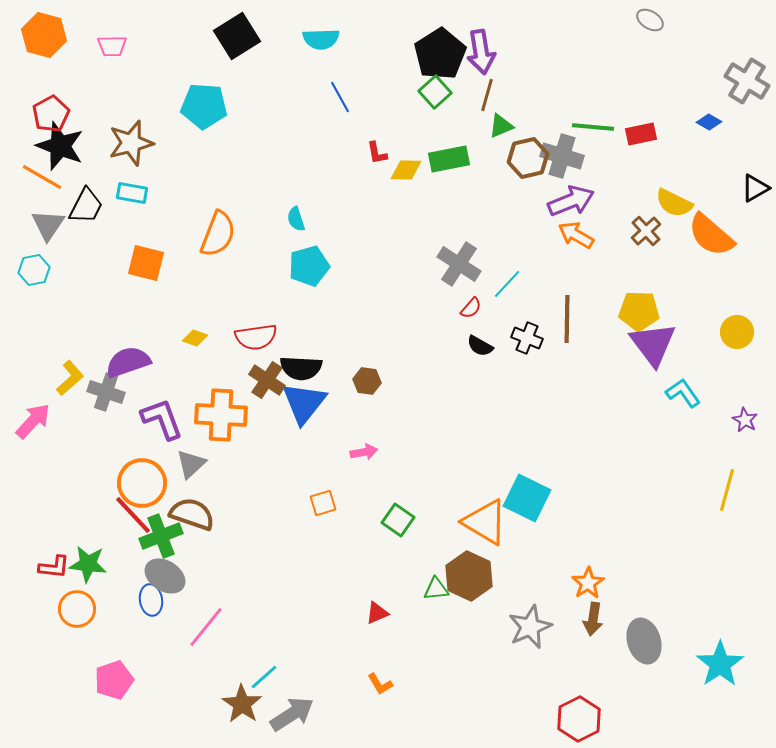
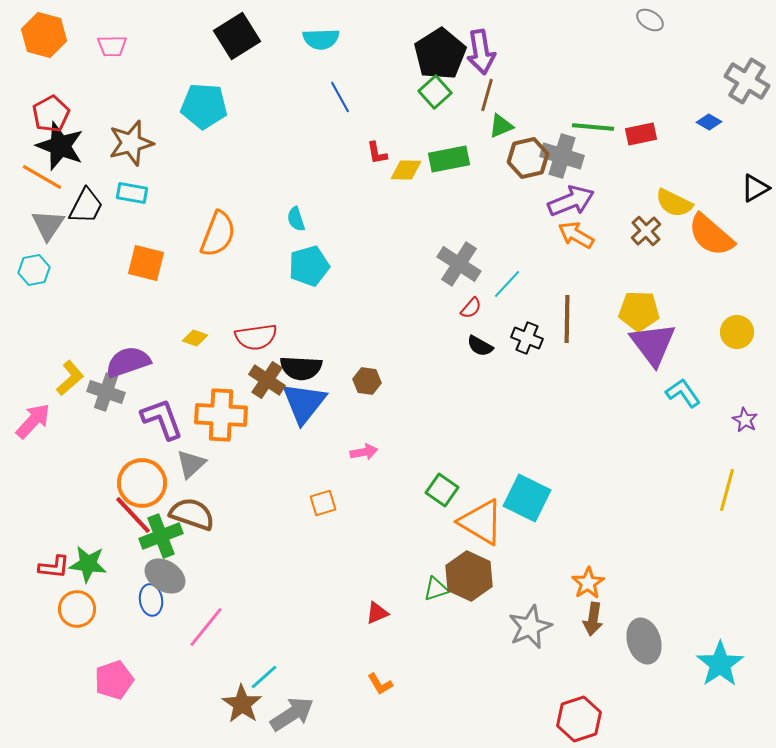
green square at (398, 520): moved 44 px right, 30 px up
orange triangle at (485, 522): moved 4 px left
green triangle at (436, 589): rotated 12 degrees counterclockwise
red hexagon at (579, 719): rotated 9 degrees clockwise
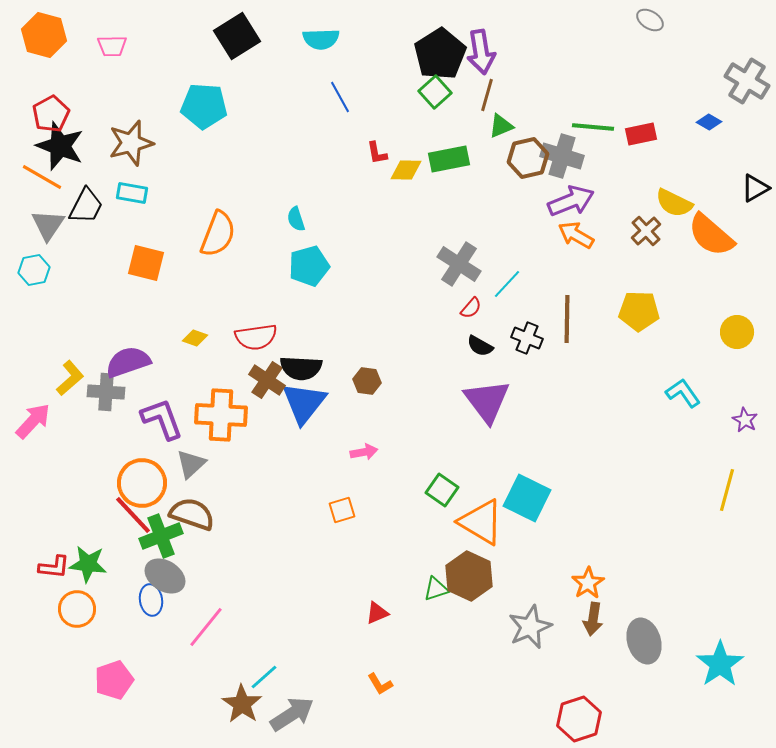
purple triangle at (653, 344): moved 166 px left, 57 px down
gray cross at (106, 392): rotated 15 degrees counterclockwise
orange square at (323, 503): moved 19 px right, 7 px down
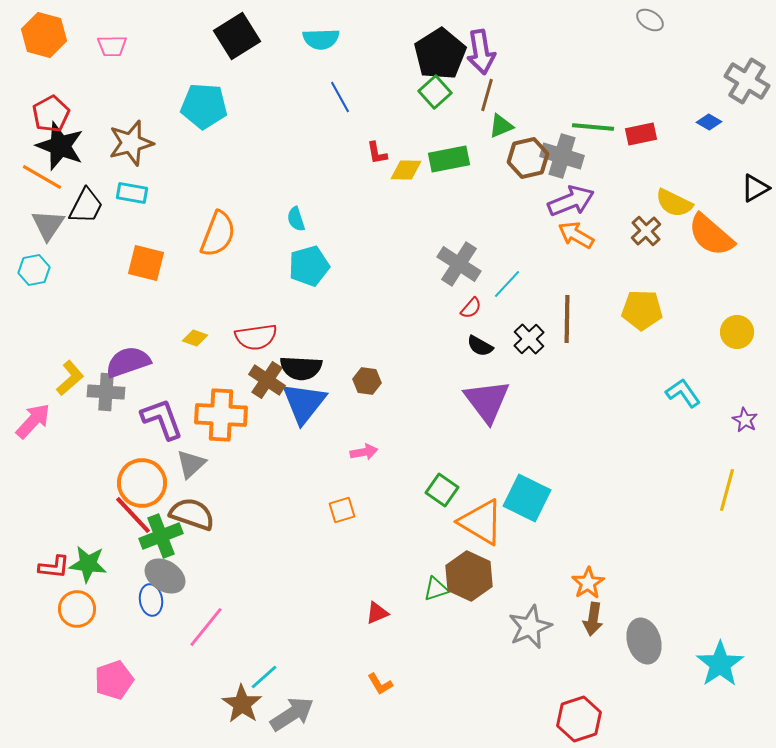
yellow pentagon at (639, 311): moved 3 px right, 1 px up
black cross at (527, 338): moved 2 px right, 1 px down; rotated 24 degrees clockwise
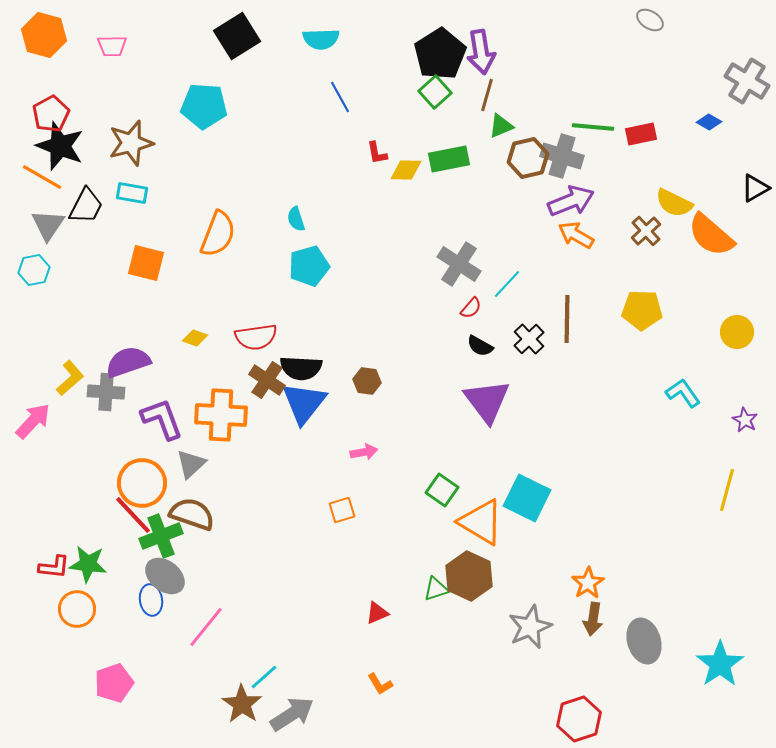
gray ellipse at (165, 576): rotated 6 degrees clockwise
pink pentagon at (114, 680): moved 3 px down
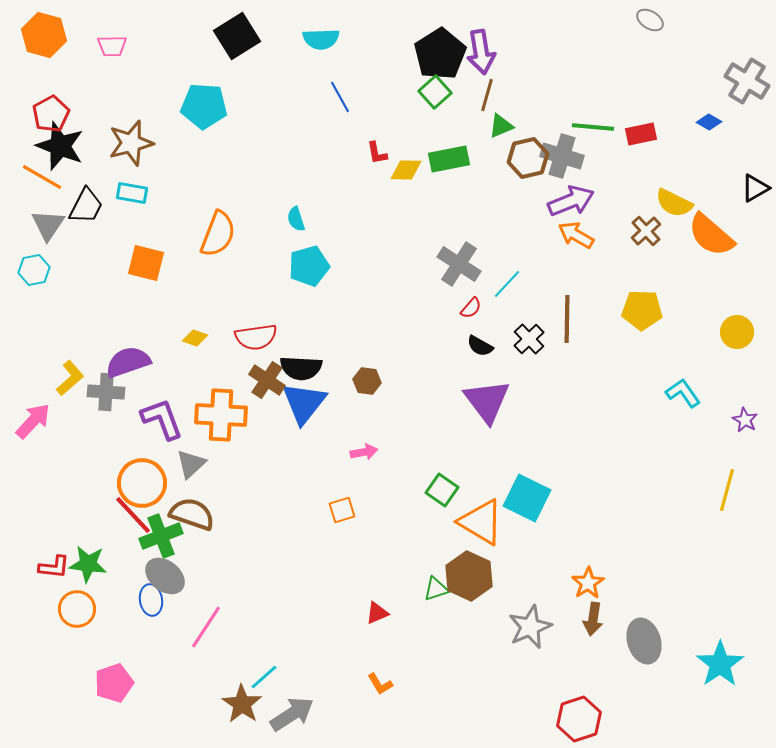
pink line at (206, 627): rotated 6 degrees counterclockwise
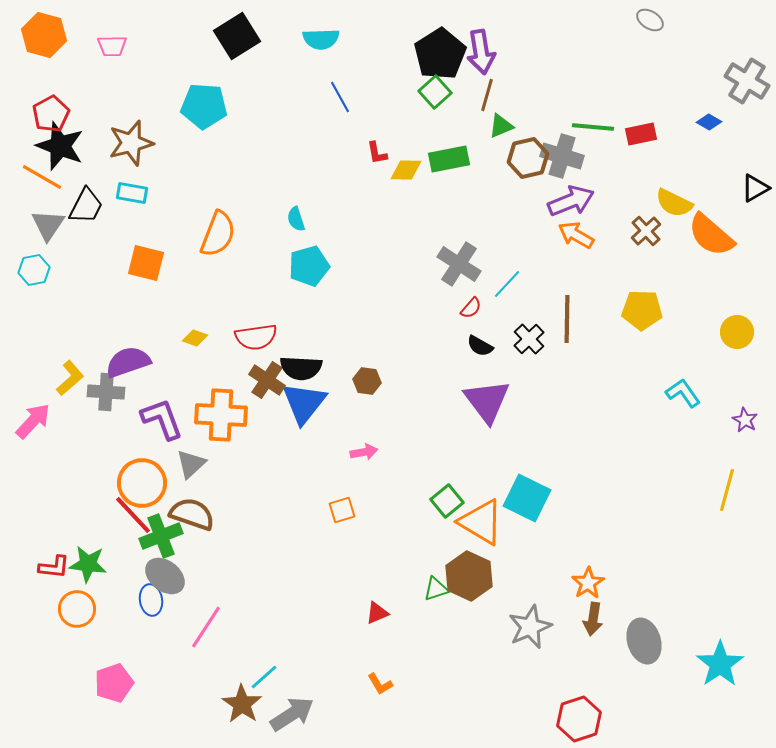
green square at (442, 490): moved 5 px right, 11 px down; rotated 16 degrees clockwise
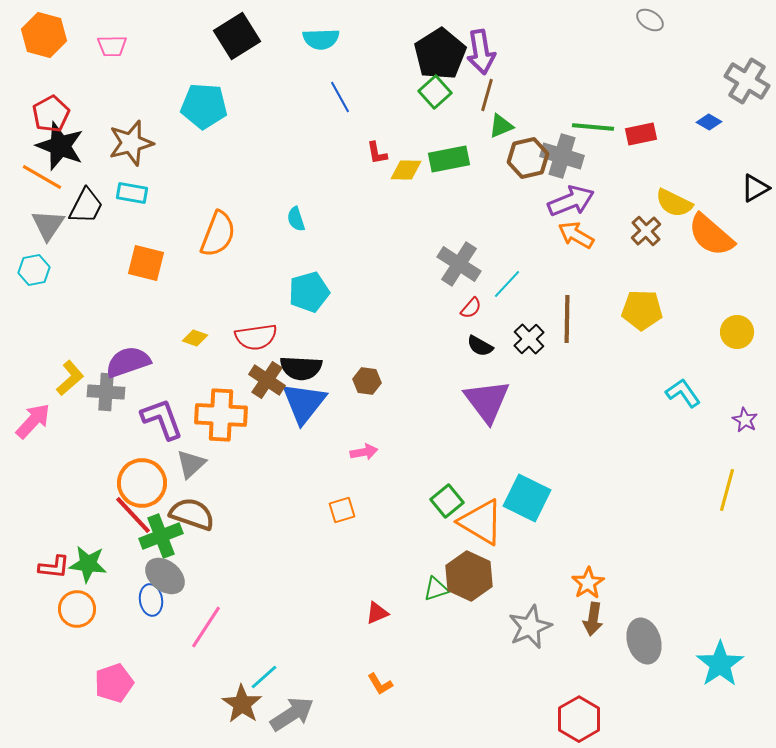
cyan pentagon at (309, 266): moved 26 px down
red hexagon at (579, 719): rotated 12 degrees counterclockwise
